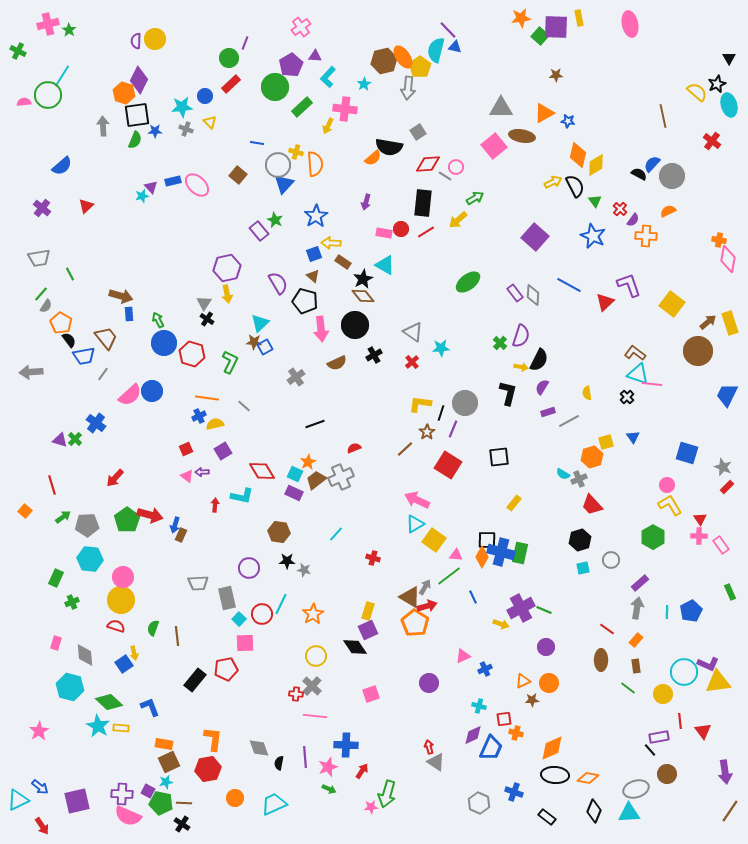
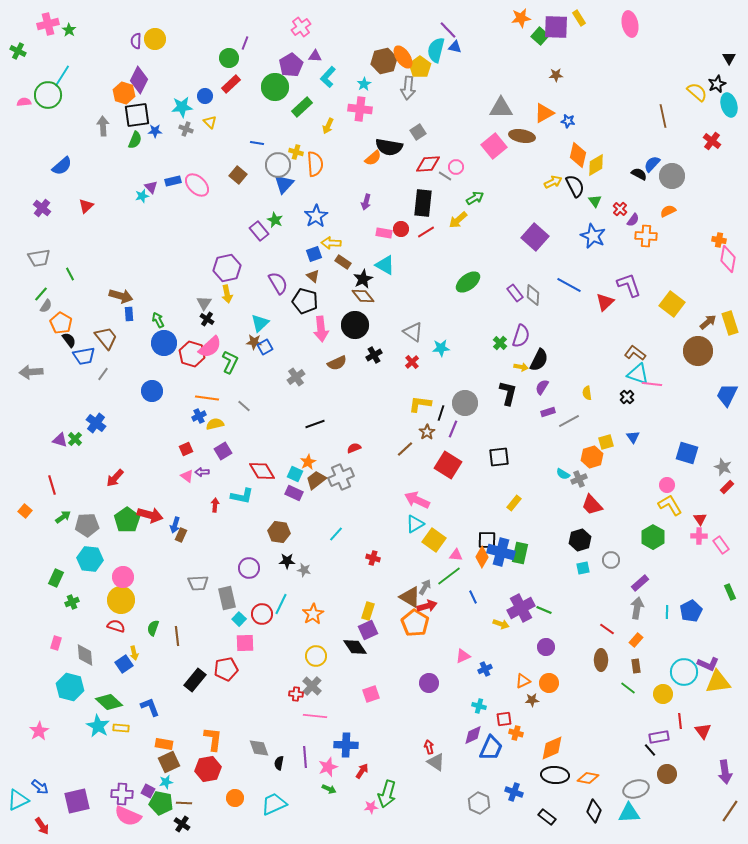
yellow rectangle at (579, 18): rotated 21 degrees counterclockwise
pink cross at (345, 109): moved 15 px right
pink semicircle at (130, 395): moved 80 px right, 48 px up
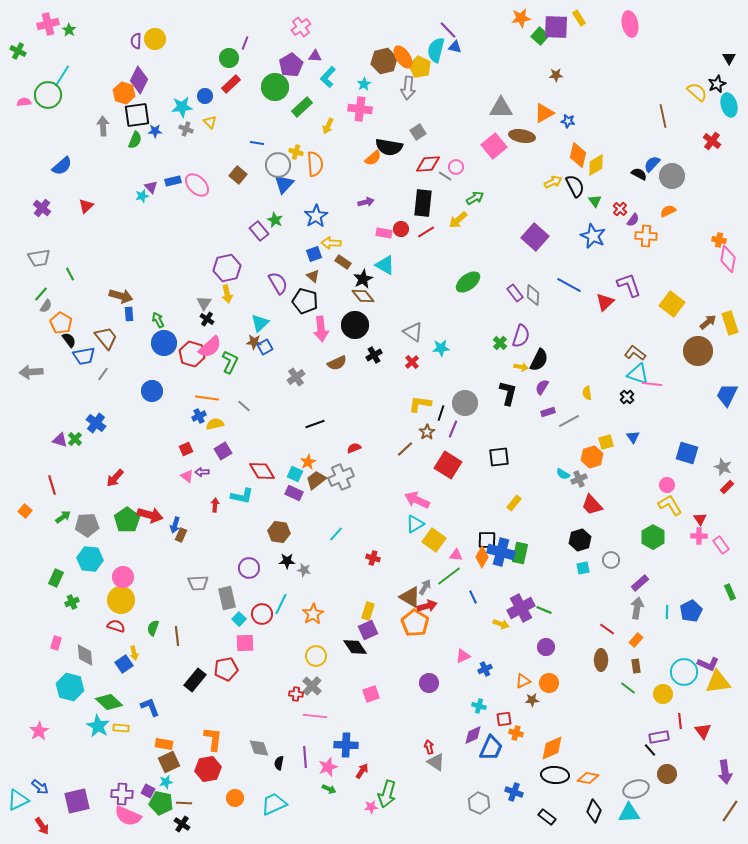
yellow pentagon at (420, 67): rotated 10 degrees counterclockwise
purple arrow at (366, 202): rotated 119 degrees counterclockwise
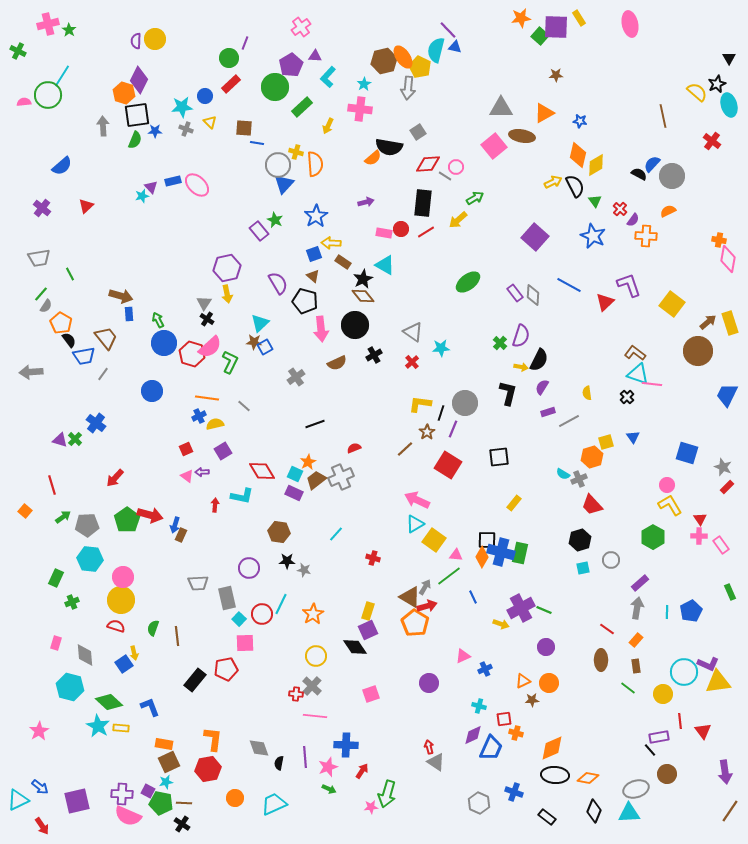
blue star at (568, 121): moved 12 px right
brown square at (238, 175): moved 6 px right, 47 px up; rotated 36 degrees counterclockwise
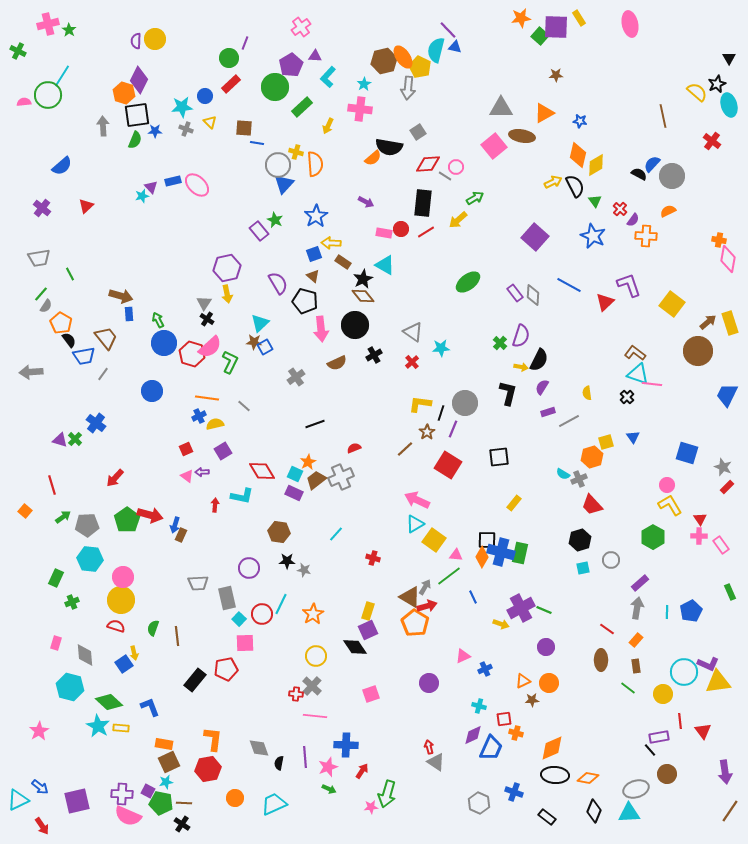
purple arrow at (366, 202): rotated 42 degrees clockwise
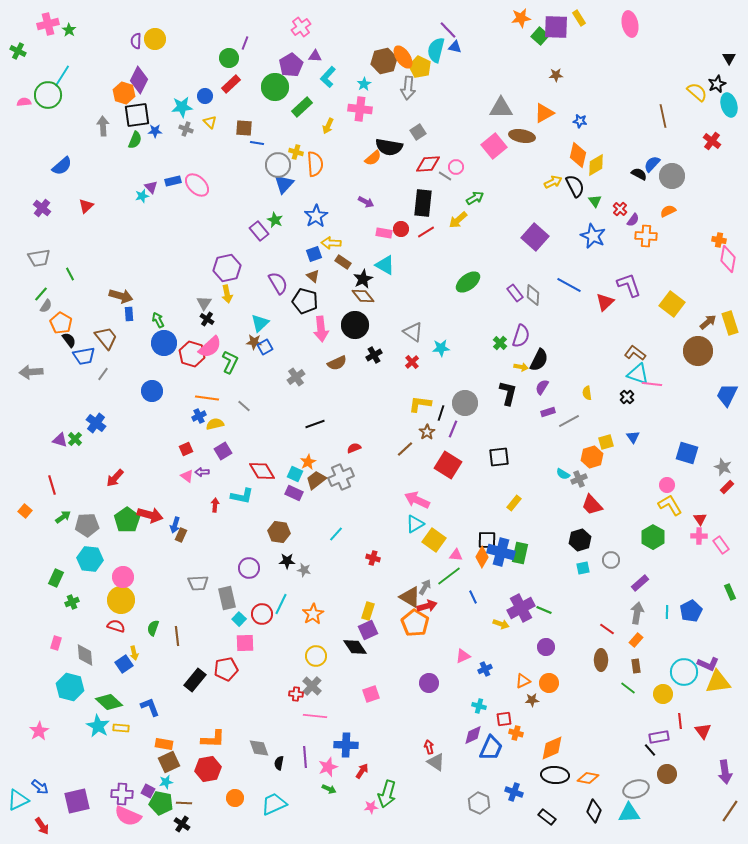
gray arrow at (637, 608): moved 5 px down
orange L-shape at (213, 739): rotated 85 degrees clockwise
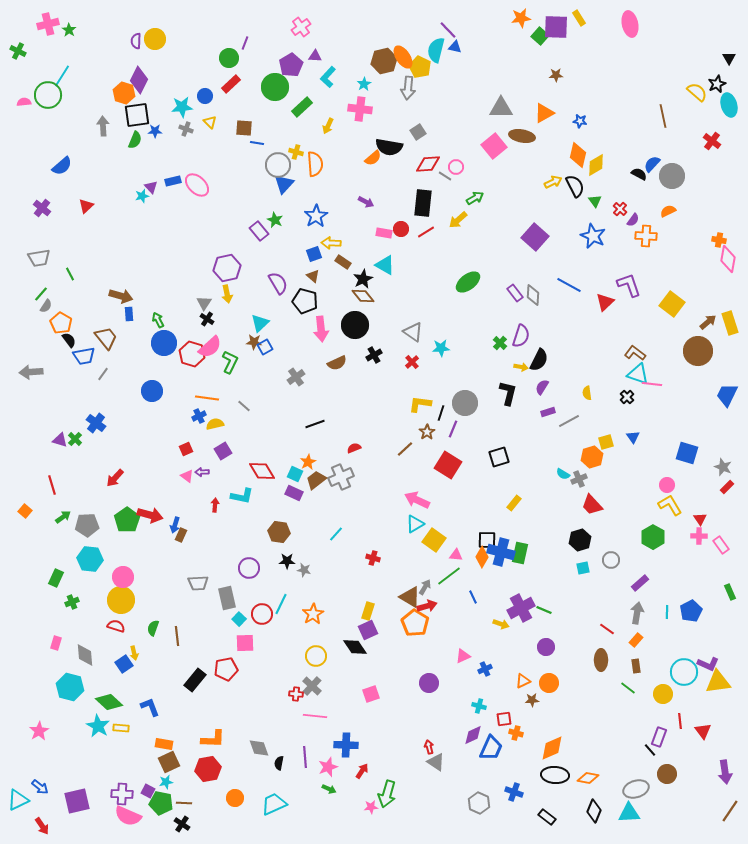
black square at (499, 457): rotated 10 degrees counterclockwise
purple rectangle at (659, 737): rotated 60 degrees counterclockwise
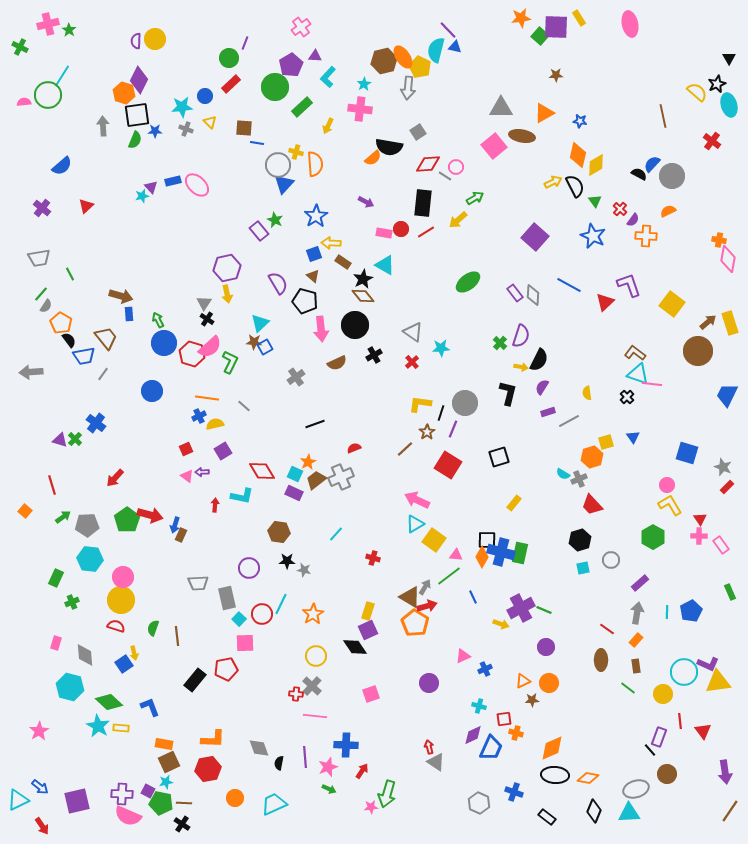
green cross at (18, 51): moved 2 px right, 4 px up
